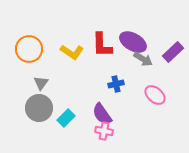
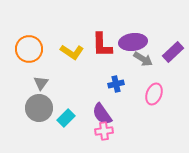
purple ellipse: rotated 36 degrees counterclockwise
pink ellipse: moved 1 px left, 1 px up; rotated 70 degrees clockwise
pink cross: rotated 18 degrees counterclockwise
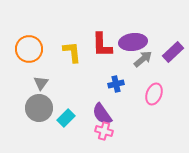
yellow L-shape: rotated 130 degrees counterclockwise
gray arrow: rotated 72 degrees counterclockwise
pink cross: rotated 24 degrees clockwise
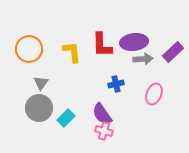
purple ellipse: moved 1 px right
gray arrow: rotated 36 degrees clockwise
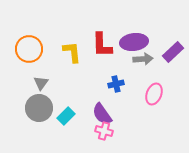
cyan rectangle: moved 2 px up
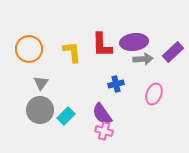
gray circle: moved 1 px right, 2 px down
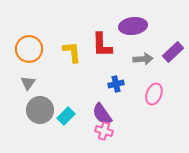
purple ellipse: moved 1 px left, 16 px up
gray triangle: moved 13 px left
